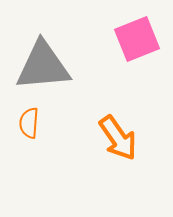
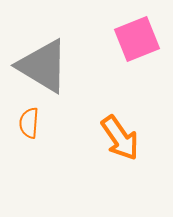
gray triangle: rotated 36 degrees clockwise
orange arrow: moved 2 px right
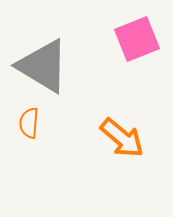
orange arrow: moved 2 px right; rotated 15 degrees counterclockwise
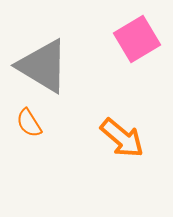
pink square: rotated 9 degrees counterclockwise
orange semicircle: rotated 36 degrees counterclockwise
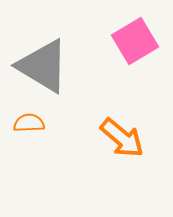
pink square: moved 2 px left, 2 px down
orange semicircle: rotated 120 degrees clockwise
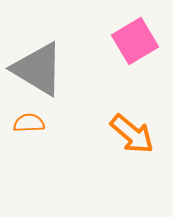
gray triangle: moved 5 px left, 3 px down
orange arrow: moved 10 px right, 4 px up
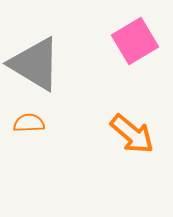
gray triangle: moved 3 px left, 5 px up
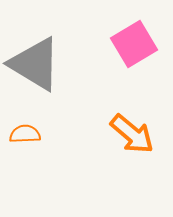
pink square: moved 1 px left, 3 px down
orange semicircle: moved 4 px left, 11 px down
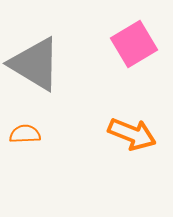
orange arrow: rotated 18 degrees counterclockwise
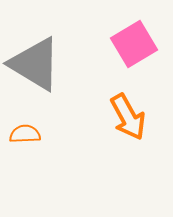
orange arrow: moved 4 px left, 17 px up; rotated 39 degrees clockwise
